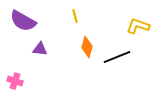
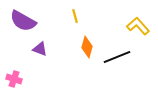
yellow L-shape: rotated 30 degrees clockwise
purple triangle: rotated 14 degrees clockwise
pink cross: moved 1 px left, 2 px up
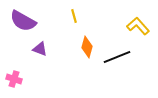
yellow line: moved 1 px left
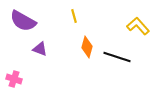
black line: rotated 40 degrees clockwise
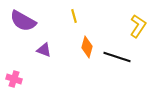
yellow L-shape: rotated 75 degrees clockwise
purple triangle: moved 4 px right, 1 px down
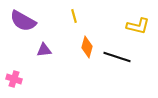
yellow L-shape: rotated 70 degrees clockwise
purple triangle: rotated 28 degrees counterclockwise
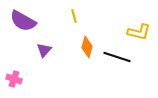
yellow L-shape: moved 1 px right, 6 px down
purple triangle: rotated 42 degrees counterclockwise
